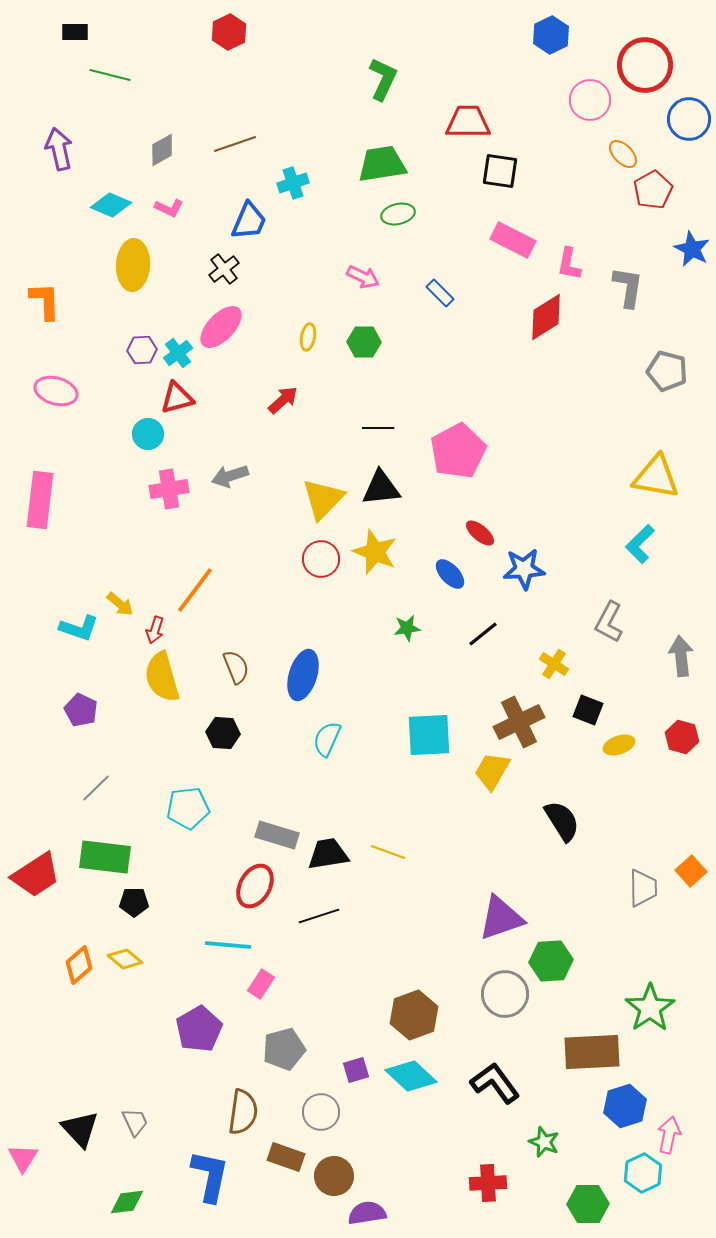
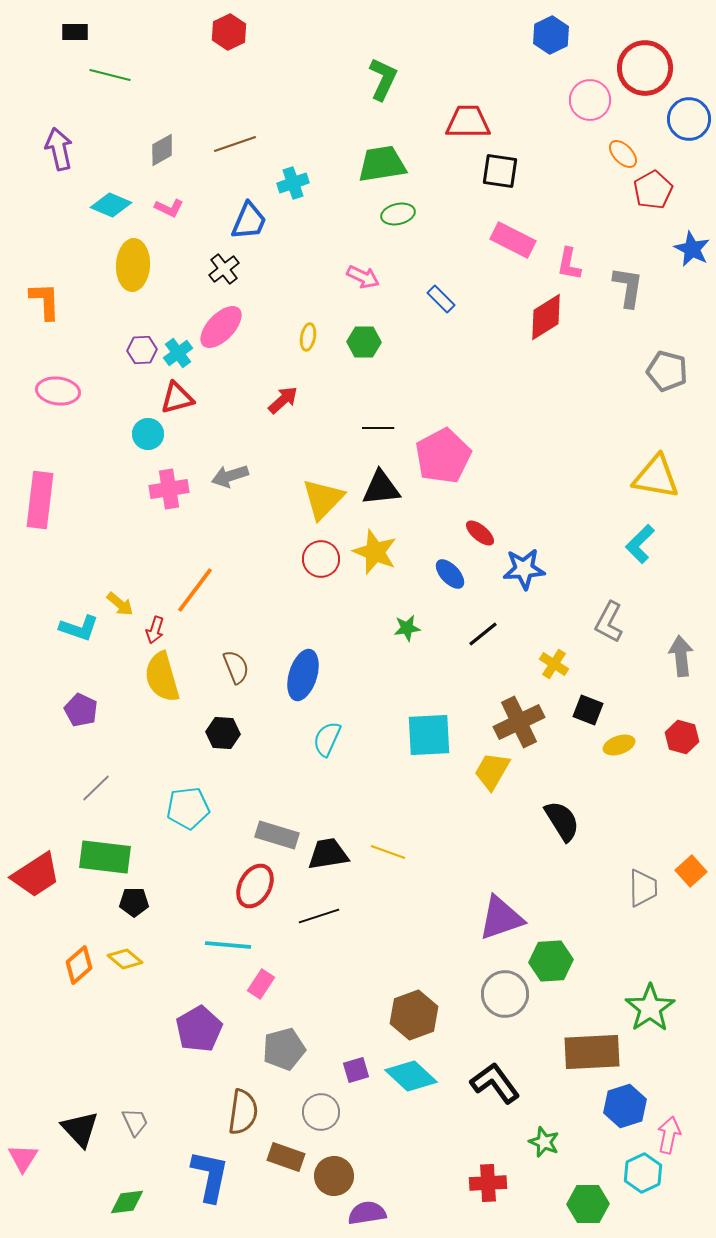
red circle at (645, 65): moved 3 px down
blue rectangle at (440, 293): moved 1 px right, 6 px down
pink ellipse at (56, 391): moved 2 px right; rotated 9 degrees counterclockwise
pink pentagon at (458, 451): moved 15 px left, 5 px down
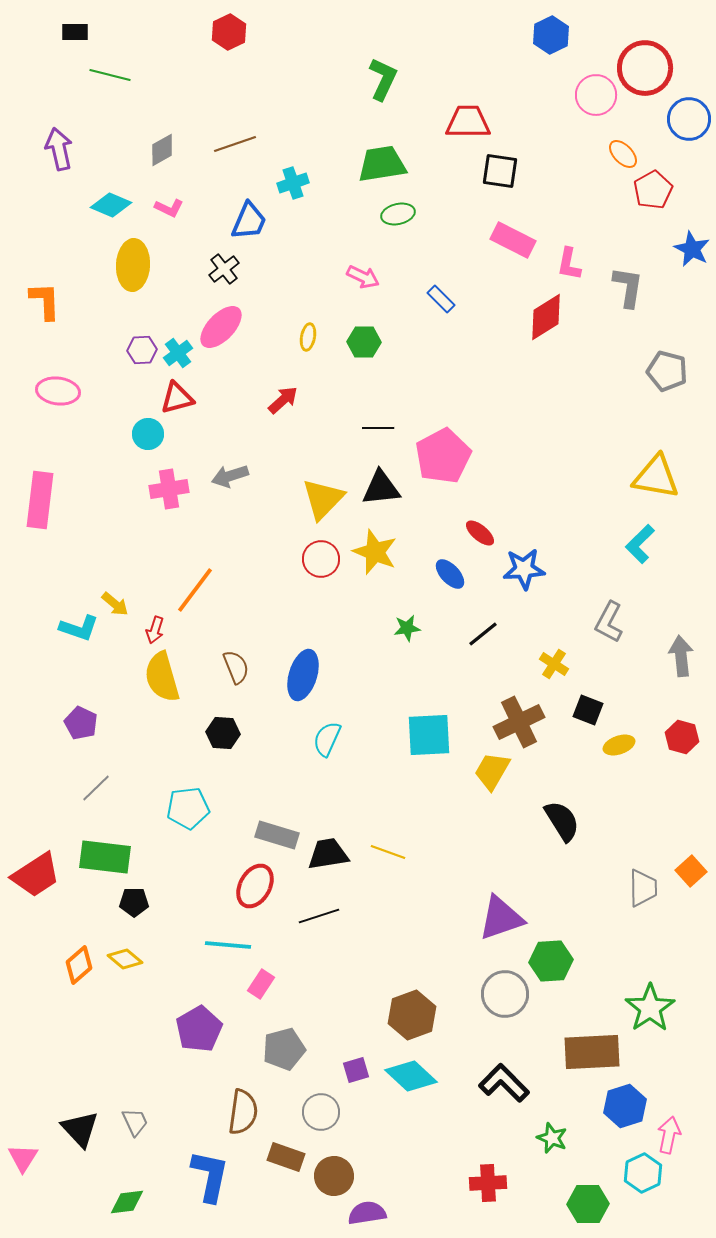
pink circle at (590, 100): moved 6 px right, 5 px up
yellow arrow at (120, 604): moved 5 px left
purple pentagon at (81, 710): moved 13 px down
brown hexagon at (414, 1015): moved 2 px left
black L-shape at (495, 1083): moved 9 px right; rotated 9 degrees counterclockwise
green star at (544, 1142): moved 8 px right, 4 px up
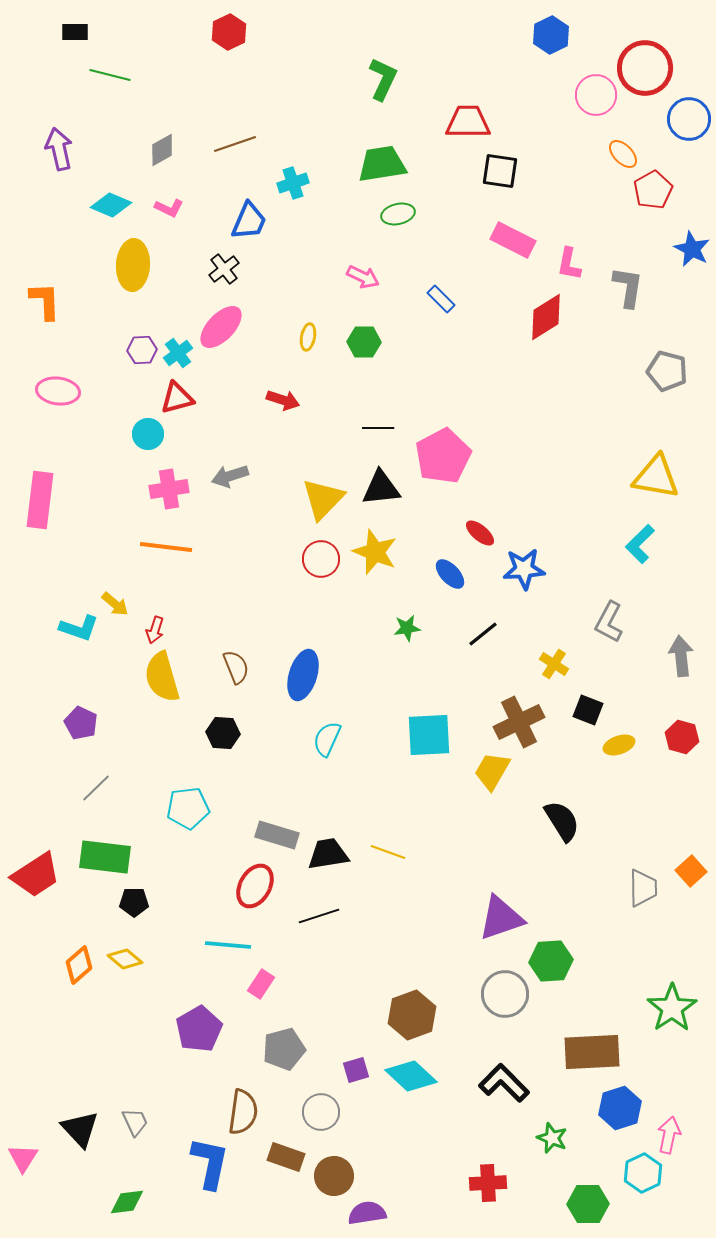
red arrow at (283, 400): rotated 60 degrees clockwise
orange line at (195, 590): moved 29 px left, 43 px up; rotated 60 degrees clockwise
green star at (650, 1008): moved 22 px right
blue hexagon at (625, 1106): moved 5 px left, 2 px down
blue L-shape at (210, 1176): moved 13 px up
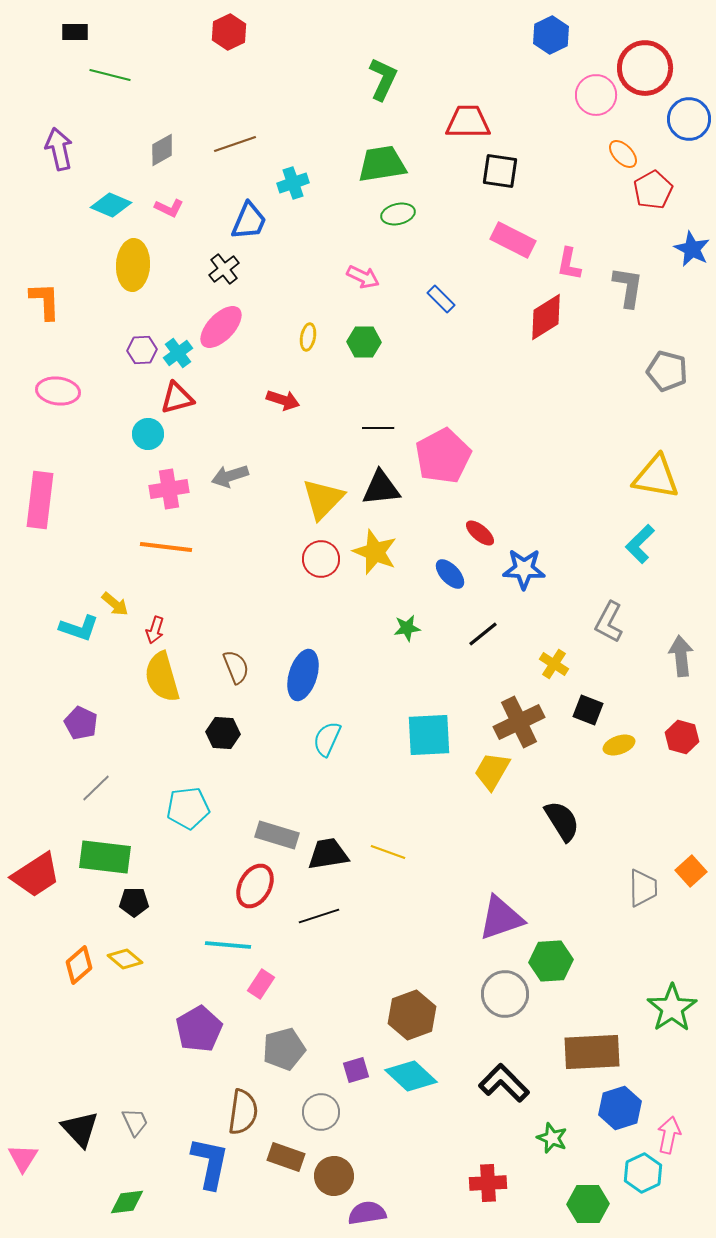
blue star at (524, 569): rotated 6 degrees clockwise
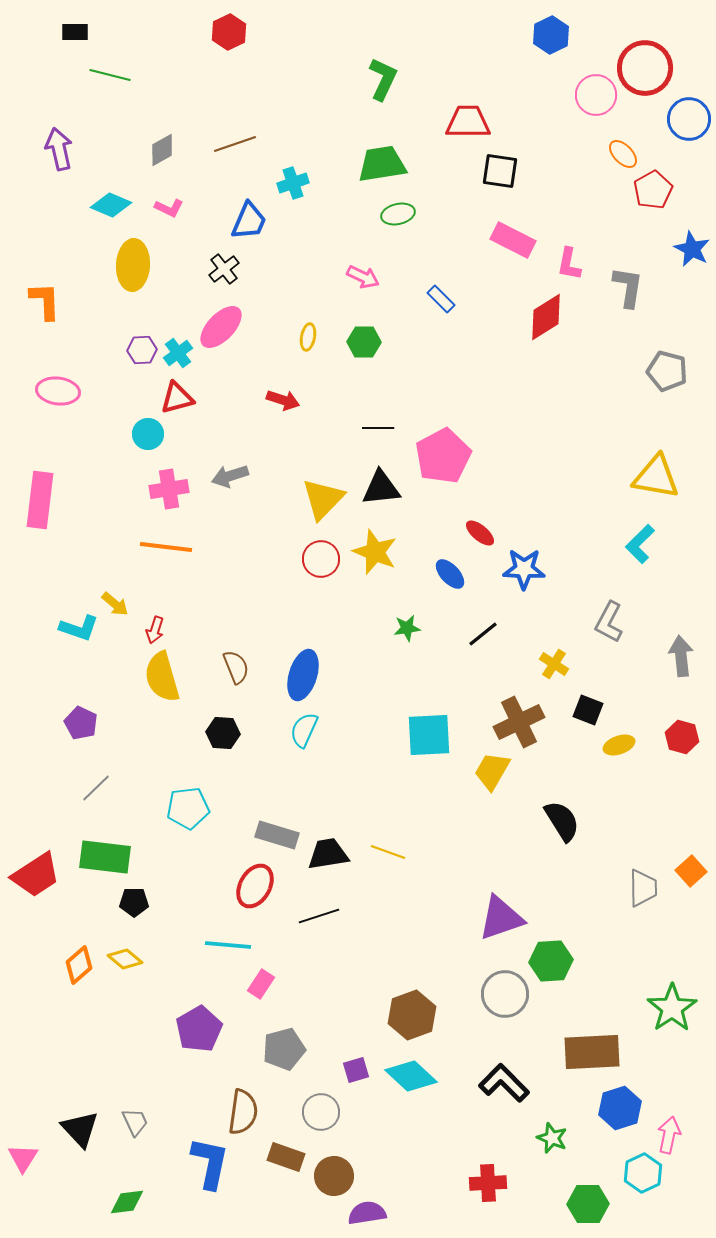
cyan semicircle at (327, 739): moved 23 px left, 9 px up
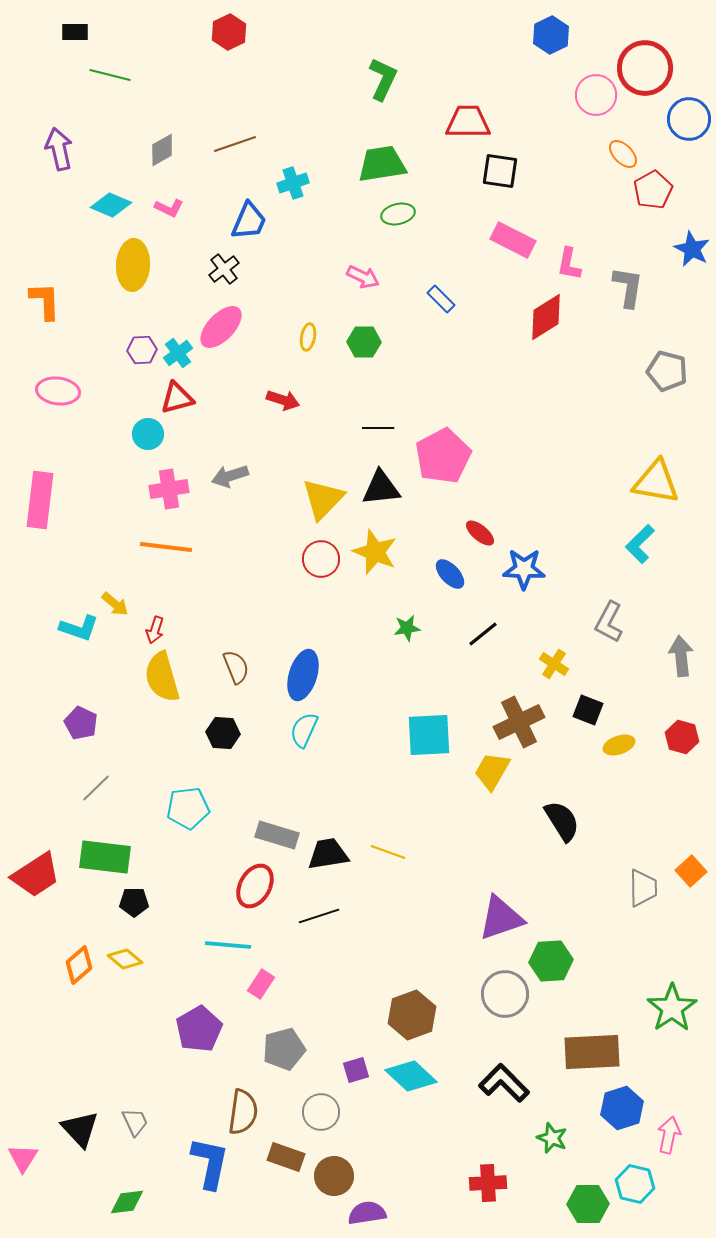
yellow triangle at (656, 477): moved 5 px down
blue hexagon at (620, 1108): moved 2 px right
cyan hexagon at (643, 1173): moved 8 px left, 11 px down; rotated 21 degrees counterclockwise
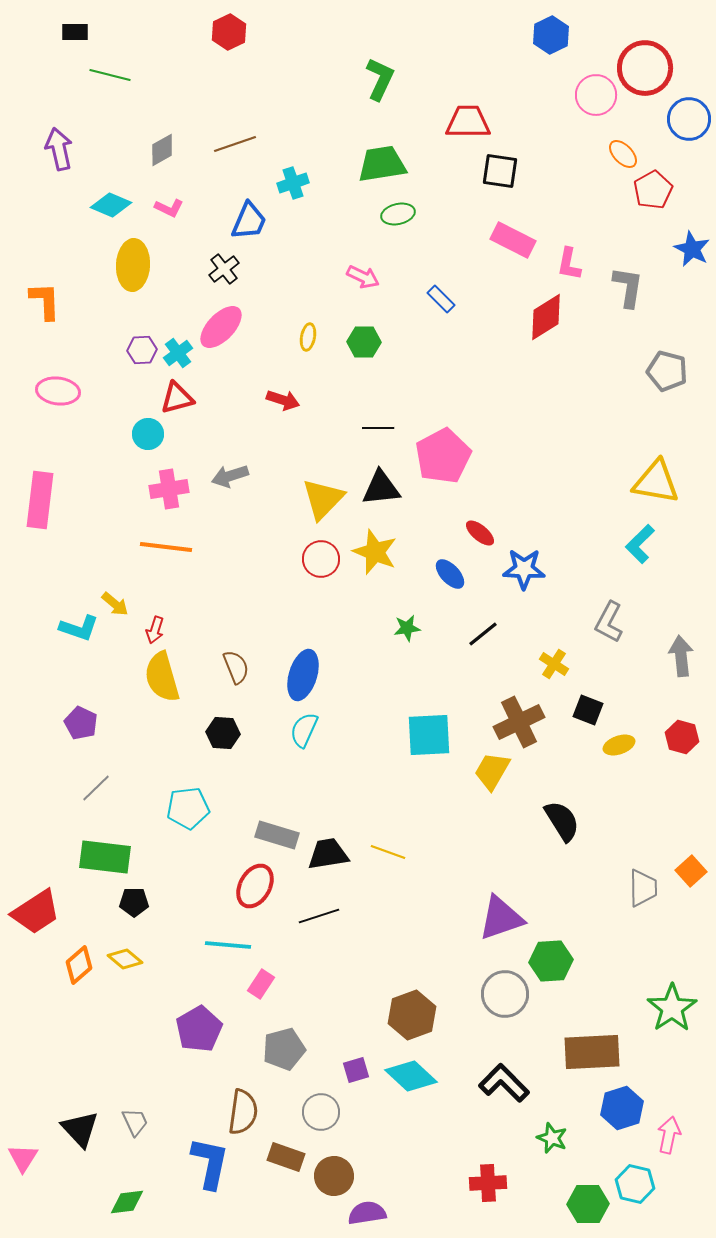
green L-shape at (383, 79): moved 3 px left
red trapezoid at (36, 875): moved 37 px down
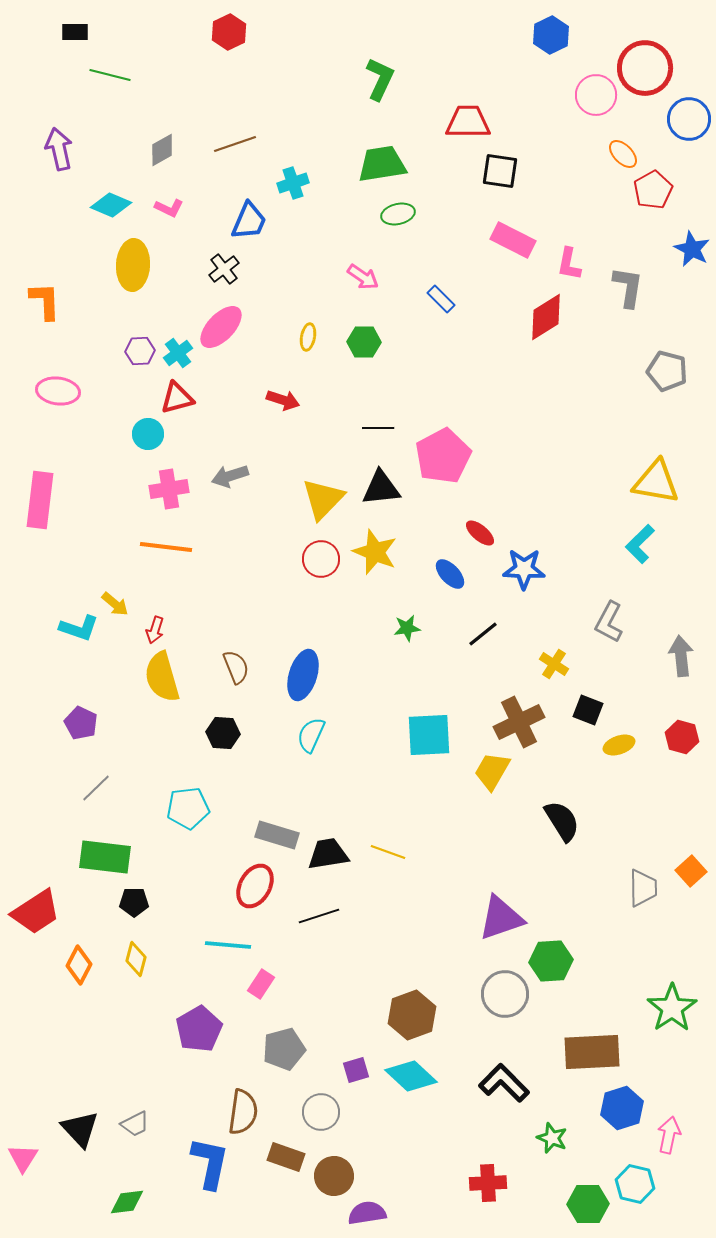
pink arrow at (363, 277): rotated 8 degrees clockwise
purple hexagon at (142, 350): moved 2 px left, 1 px down
cyan semicircle at (304, 730): moved 7 px right, 5 px down
yellow diamond at (125, 959): moved 11 px right; rotated 64 degrees clockwise
orange diamond at (79, 965): rotated 21 degrees counterclockwise
gray trapezoid at (135, 1122): moved 2 px down; rotated 88 degrees clockwise
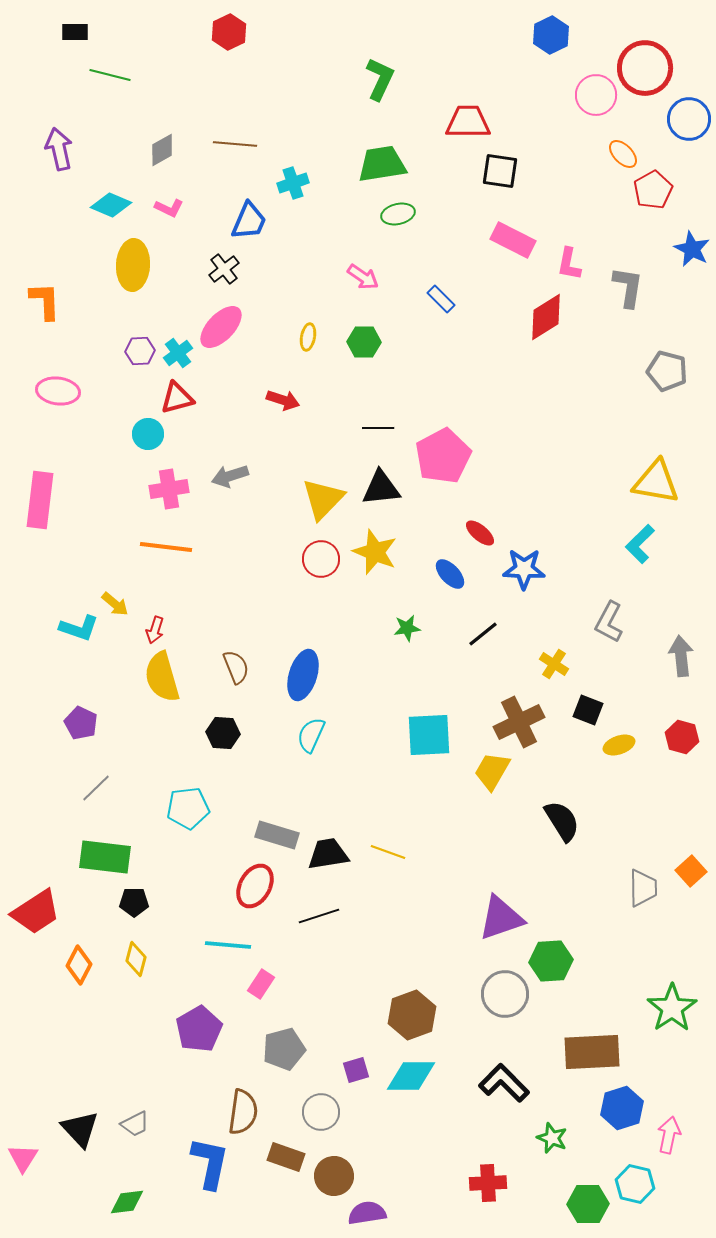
brown line at (235, 144): rotated 24 degrees clockwise
cyan diamond at (411, 1076): rotated 42 degrees counterclockwise
